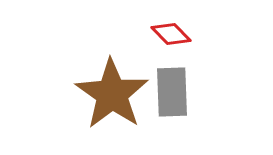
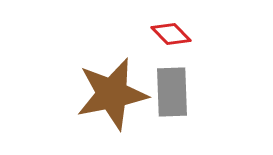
brown star: rotated 26 degrees clockwise
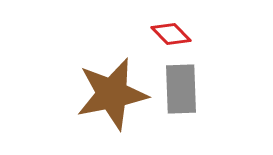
gray rectangle: moved 9 px right, 3 px up
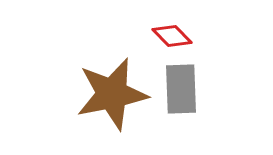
red diamond: moved 1 px right, 2 px down
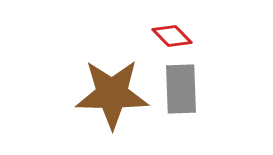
brown star: rotated 12 degrees clockwise
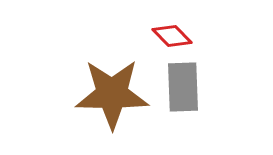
gray rectangle: moved 2 px right, 2 px up
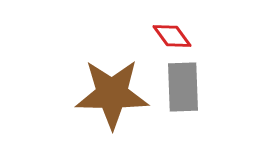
red diamond: rotated 9 degrees clockwise
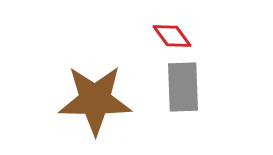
brown star: moved 17 px left, 6 px down
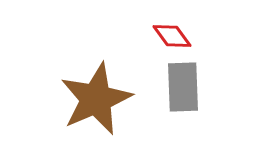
brown star: moved 1 px right, 1 px up; rotated 24 degrees counterclockwise
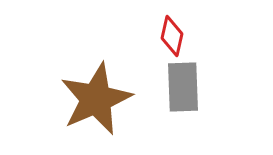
red diamond: rotated 48 degrees clockwise
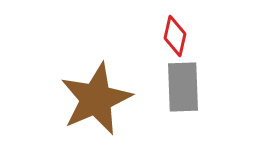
red diamond: moved 3 px right
